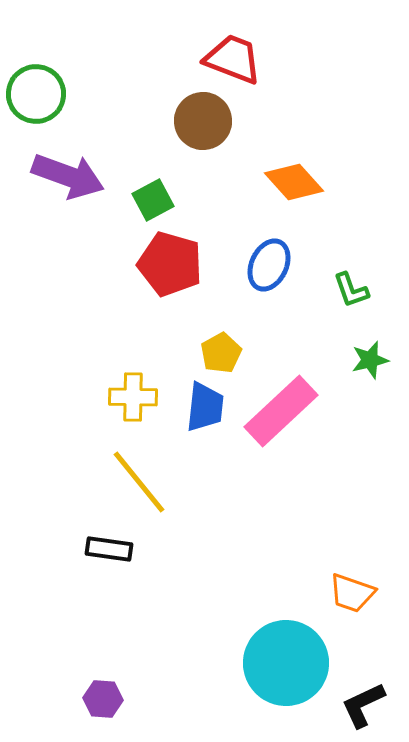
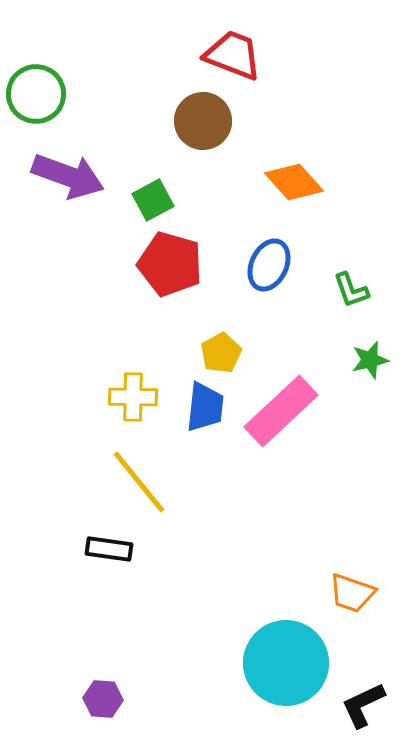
red trapezoid: moved 4 px up
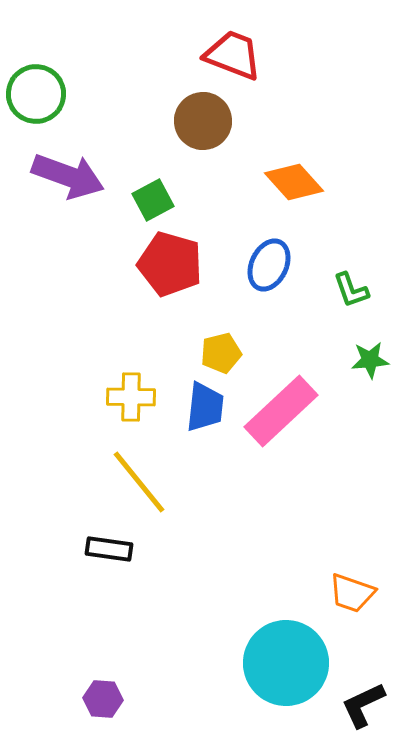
yellow pentagon: rotated 15 degrees clockwise
green star: rotated 9 degrees clockwise
yellow cross: moved 2 px left
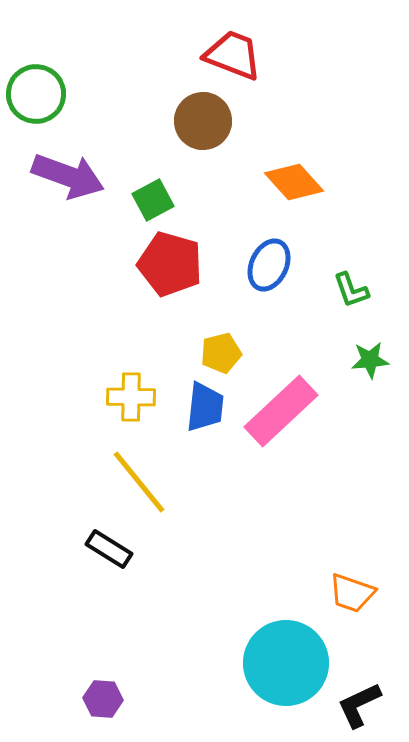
black rectangle: rotated 24 degrees clockwise
black L-shape: moved 4 px left
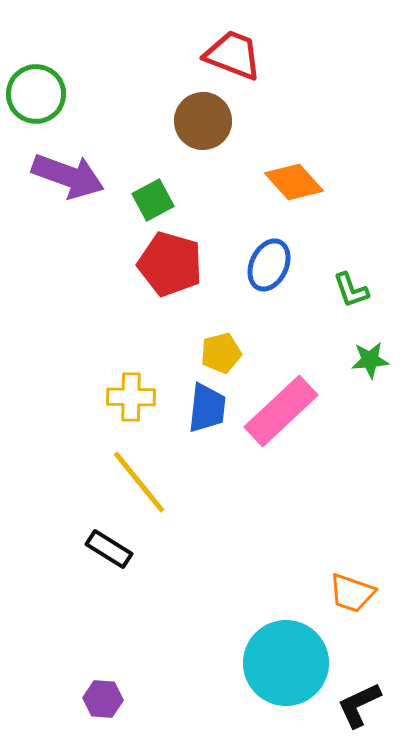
blue trapezoid: moved 2 px right, 1 px down
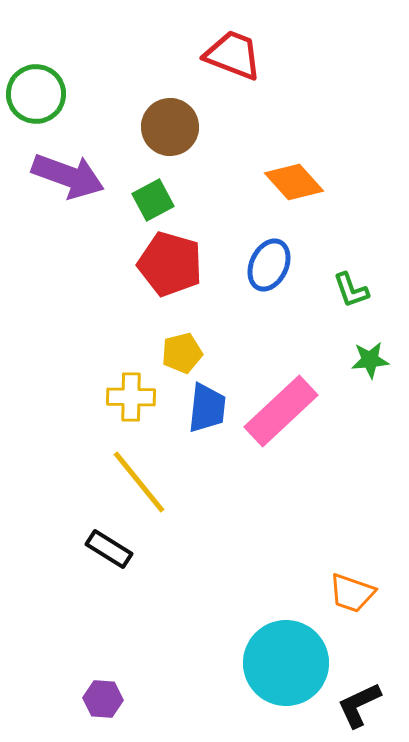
brown circle: moved 33 px left, 6 px down
yellow pentagon: moved 39 px left
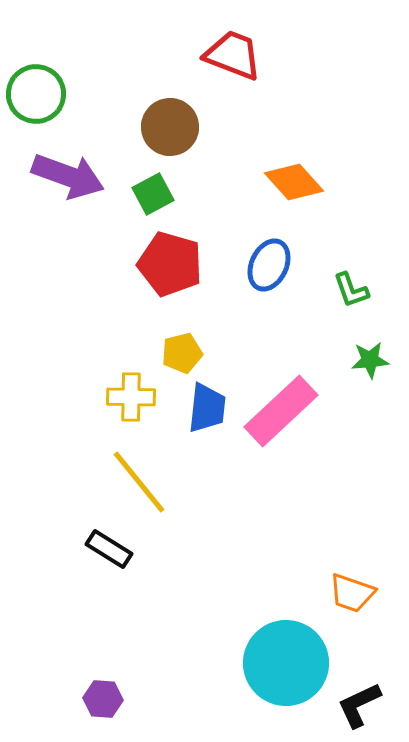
green square: moved 6 px up
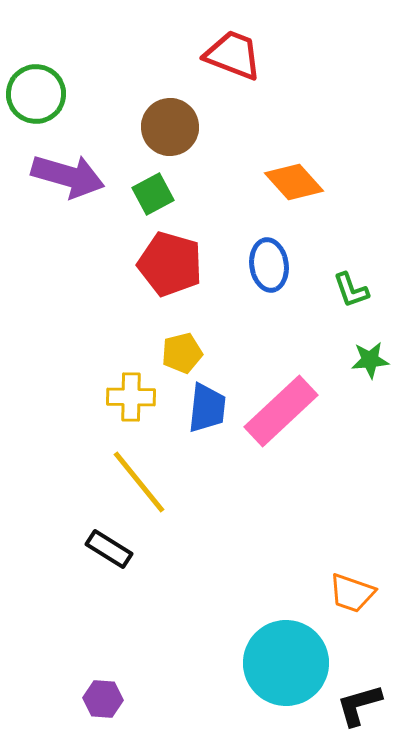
purple arrow: rotated 4 degrees counterclockwise
blue ellipse: rotated 33 degrees counterclockwise
black L-shape: rotated 9 degrees clockwise
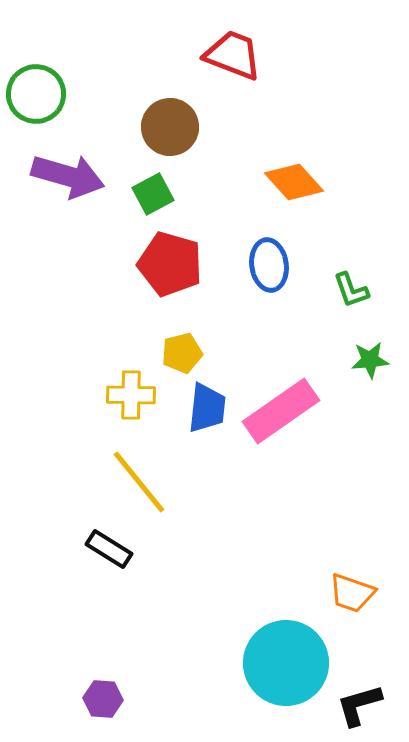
yellow cross: moved 2 px up
pink rectangle: rotated 8 degrees clockwise
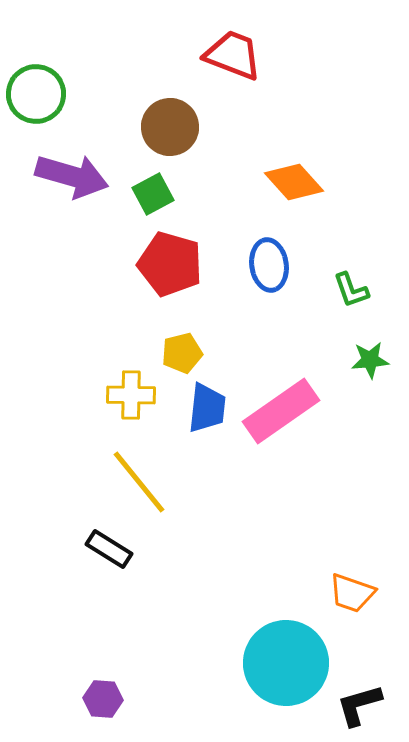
purple arrow: moved 4 px right
